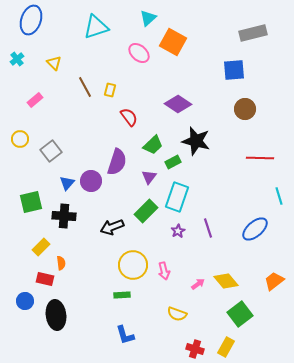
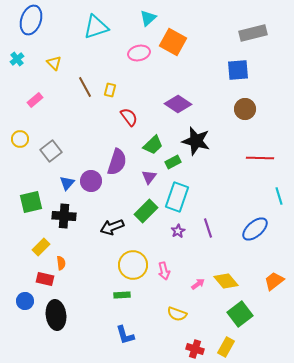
pink ellipse at (139, 53): rotated 55 degrees counterclockwise
blue square at (234, 70): moved 4 px right
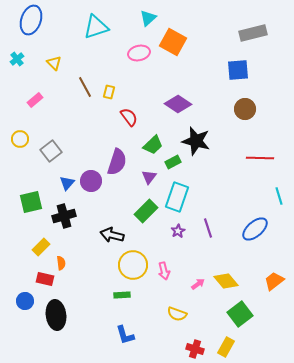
yellow rectangle at (110, 90): moved 1 px left, 2 px down
black cross at (64, 216): rotated 20 degrees counterclockwise
black arrow at (112, 227): moved 8 px down; rotated 35 degrees clockwise
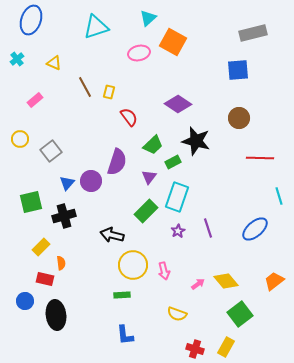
yellow triangle at (54, 63): rotated 21 degrees counterclockwise
brown circle at (245, 109): moved 6 px left, 9 px down
blue L-shape at (125, 335): rotated 10 degrees clockwise
